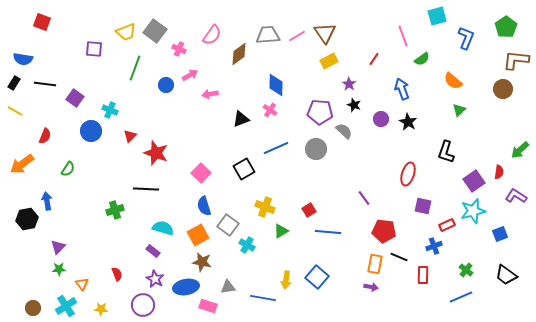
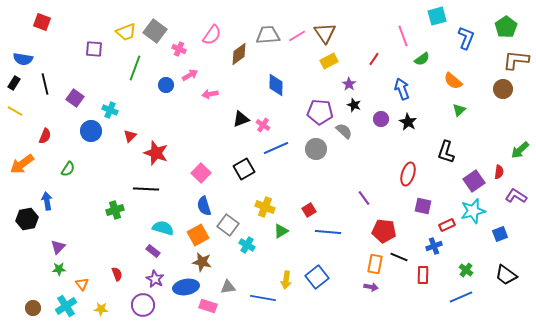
black line at (45, 84): rotated 70 degrees clockwise
pink cross at (270, 110): moved 7 px left, 15 px down
blue square at (317, 277): rotated 10 degrees clockwise
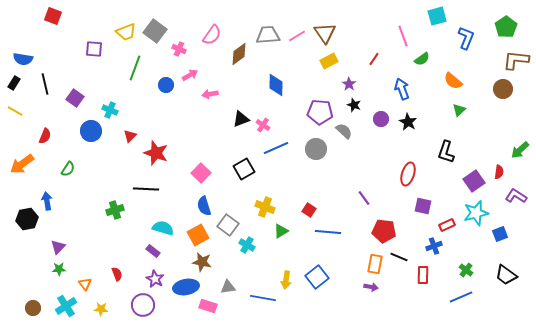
red square at (42, 22): moved 11 px right, 6 px up
red square at (309, 210): rotated 24 degrees counterclockwise
cyan star at (473, 211): moved 3 px right, 2 px down
orange triangle at (82, 284): moved 3 px right
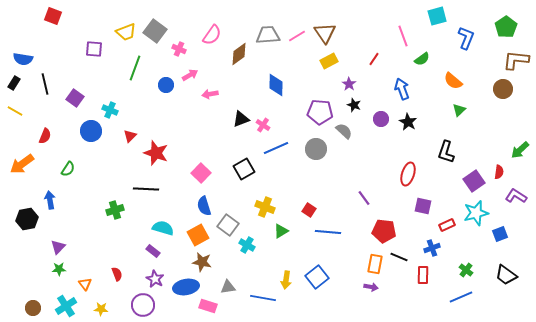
blue arrow at (47, 201): moved 3 px right, 1 px up
blue cross at (434, 246): moved 2 px left, 2 px down
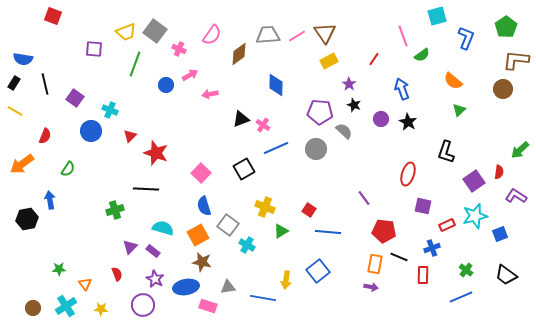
green semicircle at (422, 59): moved 4 px up
green line at (135, 68): moved 4 px up
cyan star at (476, 213): moved 1 px left, 3 px down
purple triangle at (58, 247): moved 72 px right
blue square at (317, 277): moved 1 px right, 6 px up
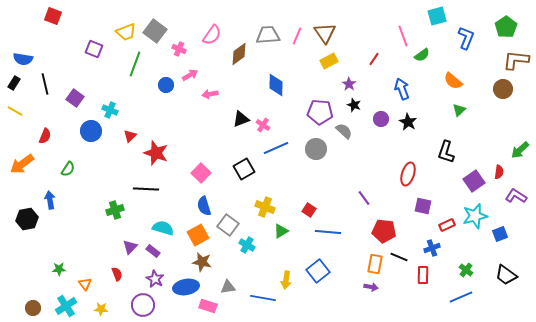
pink line at (297, 36): rotated 36 degrees counterclockwise
purple square at (94, 49): rotated 18 degrees clockwise
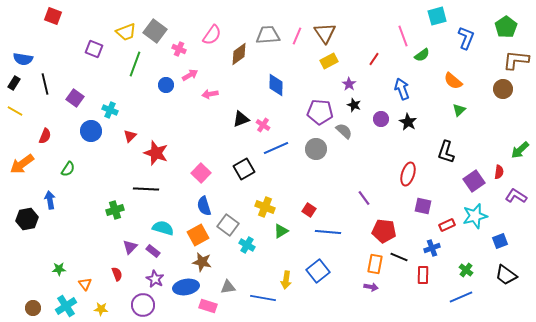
blue square at (500, 234): moved 7 px down
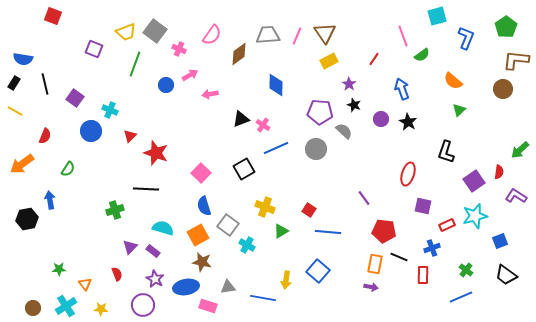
blue square at (318, 271): rotated 10 degrees counterclockwise
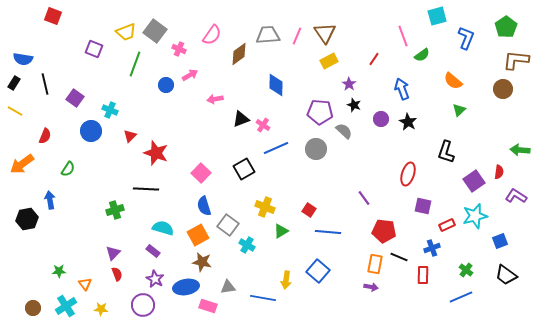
pink arrow at (210, 94): moved 5 px right, 5 px down
green arrow at (520, 150): rotated 48 degrees clockwise
purple triangle at (130, 247): moved 17 px left, 6 px down
green star at (59, 269): moved 2 px down
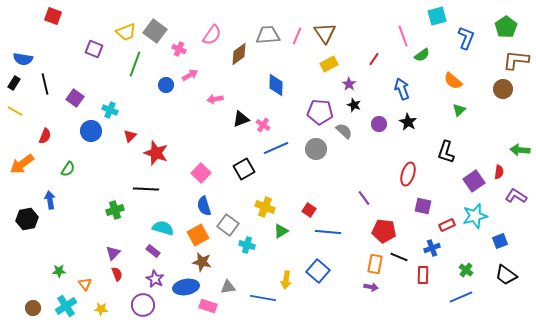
yellow rectangle at (329, 61): moved 3 px down
purple circle at (381, 119): moved 2 px left, 5 px down
cyan cross at (247, 245): rotated 14 degrees counterclockwise
